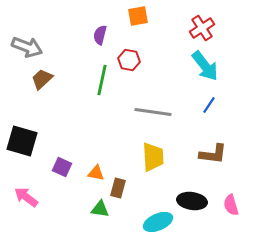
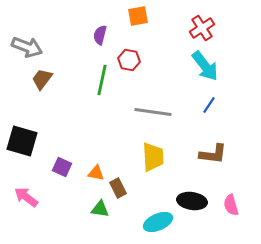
brown trapezoid: rotated 10 degrees counterclockwise
brown rectangle: rotated 42 degrees counterclockwise
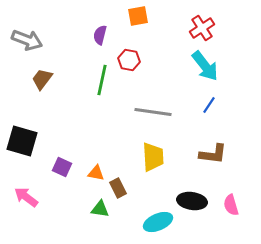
gray arrow: moved 7 px up
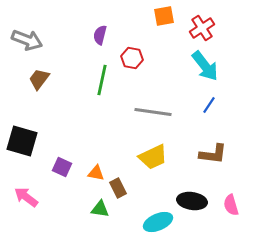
orange square: moved 26 px right
red hexagon: moved 3 px right, 2 px up
brown trapezoid: moved 3 px left
yellow trapezoid: rotated 68 degrees clockwise
